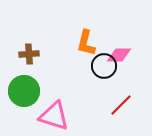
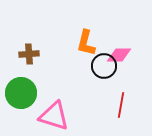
green circle: moved 3 px left, 2 px down
red line: rotated 35 degrees counterclockwise
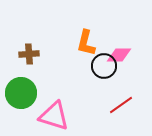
red line: rotated 45 degrees clockwise
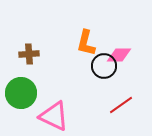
pink triangle: rotated 8 degrees clockwise
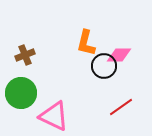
brown cross: moved 4 px left, 1 px down; rotated 18 degrees counterclockwise
red line: moved 2 px down
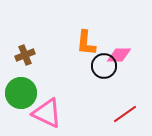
orange L-shape: rotated 8 degrees counterclockwise
red line: moved 4 px right, 7 px down
pink triangle: moved 7 px left, 3 px up
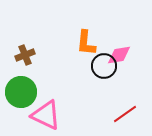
pink diamond: rotated 10 degrees counterclockwise
green circle: moved 1 px up
pink triangle: moved 1 px left, 2 px down
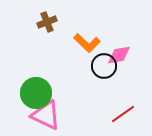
orange L-shape: moved 1 px right; rotated 52 degrees counterclockwise
brown cross: moved 22 px right, 33 px up
green circle: moved 15 px right, 1 px down
red line: moved 2 px left
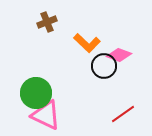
pink diamond: rotated 30 degrees clockwise
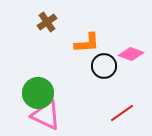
brown cross: rotated 12 degrees counterclockwise
orange L-shape: rotated 48 degrees counterclockwise
pink diamond: moved 12 px right, 1 px up
green circle: moved 2 px right
red line: moved 1 px left, 1 px up
